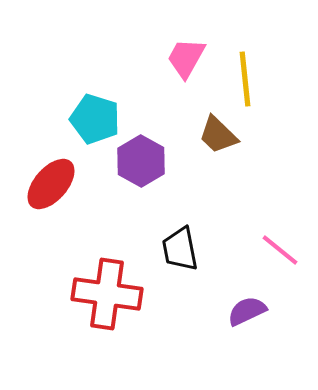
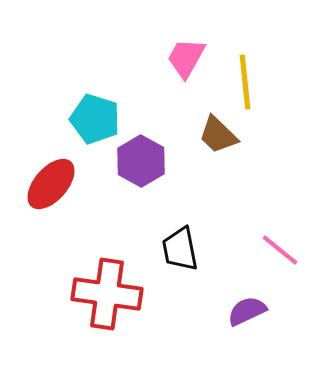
yellow line: moved 3 px down
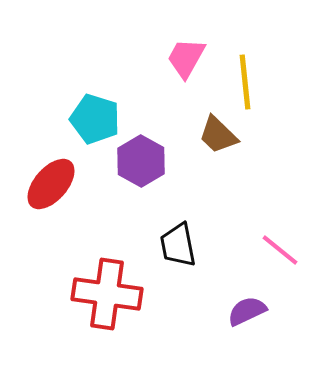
black trapezoid: moved 2 px left, 4 px up
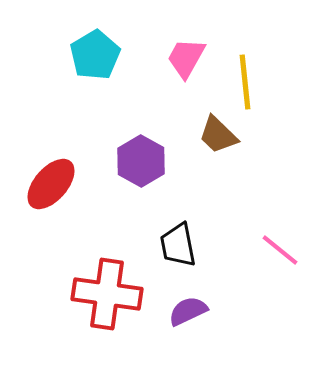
cyan pentagon: moved 64 px up; rotated 24 degrees clockwise
purple semicircle: moved 59 px left
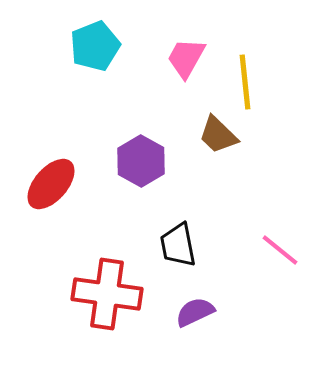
cyan pentagon: moved 9 px up; rotated 9 degrees clockwise
purple semicircle: moved 7 px right, 1 px down
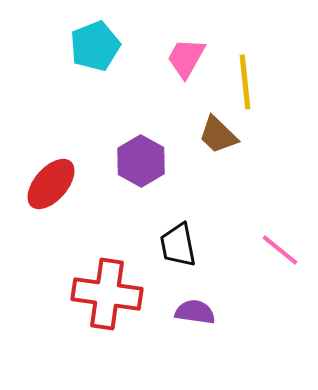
purple semicircle: rotated 33 degrees clockwise
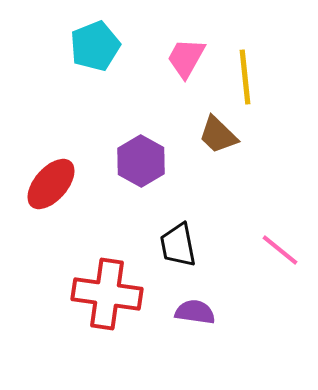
yellow line: moved 5 px up
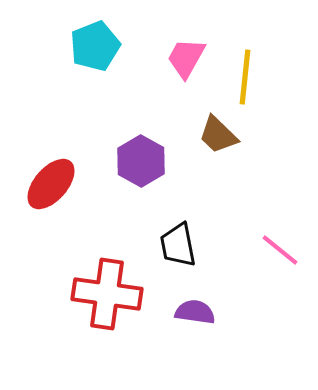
yellow line: rotated 12 degrees clockwise
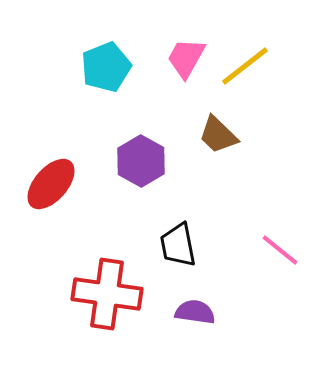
cyan pentagon: moved 11 px right, 21 px down
yellow line: moved 11 px up; rotated 46 degrees clockwise
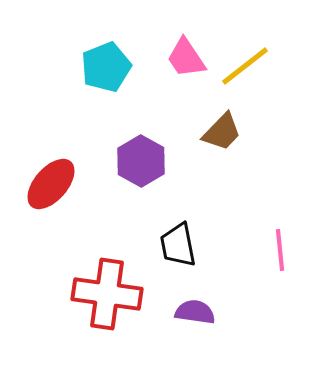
pink trapezoid: rotated 63 degrees counterclockwise
brown trapezoid: moved 4 px right, 3 px up; rotated 90 degrees counterclockwise
pink line: rotated 45 degrees clockwise
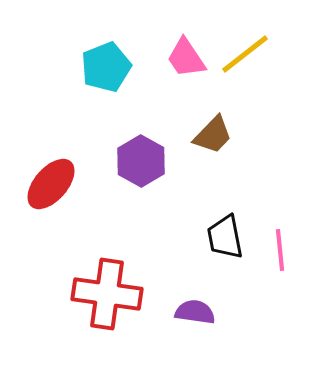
yellow line: moved 12 px up
brown trapezoid: moved 9 px left, 3 px down
black trapezoid: moved 47 px right, 8 px up
